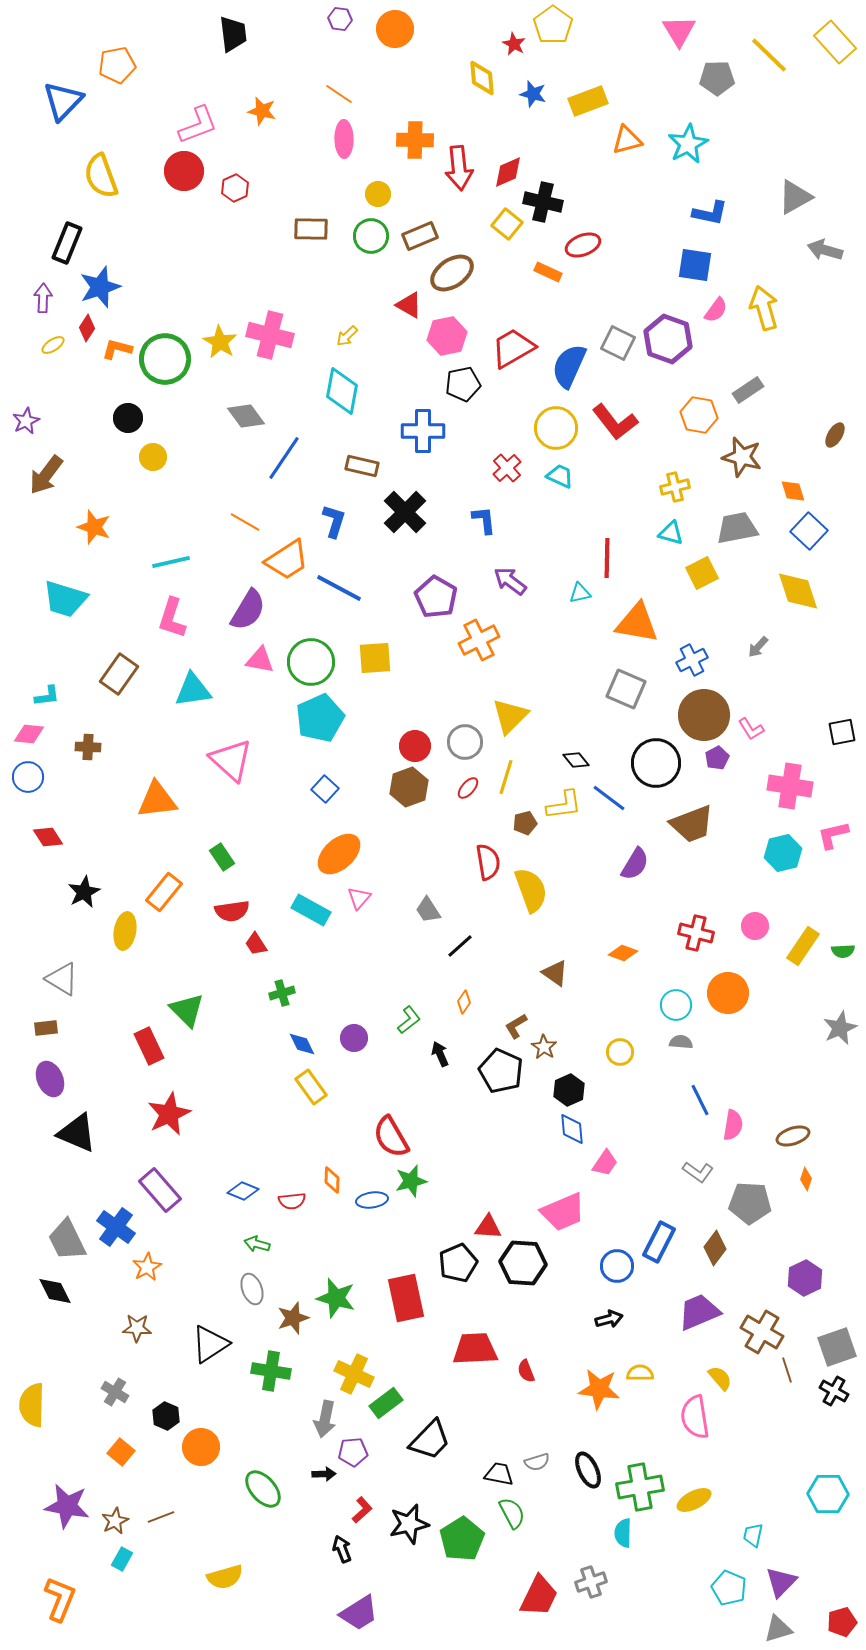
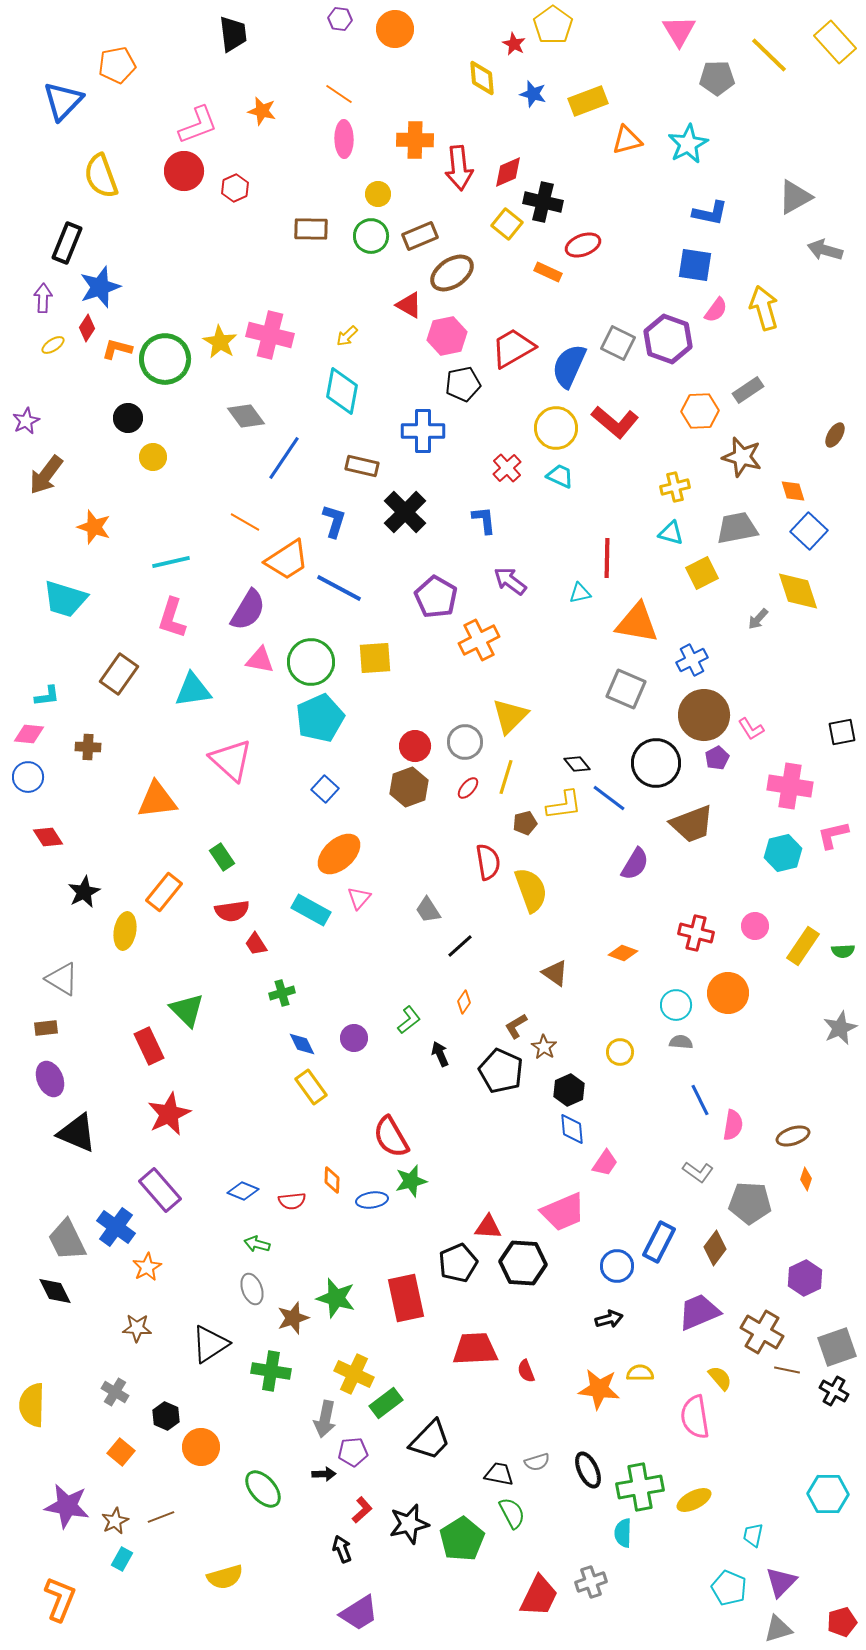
orange hexagon at (699, 415): moved 1 px right, 4 px up; rotated 12 degrees counterclockwise
red L-shape at (615, 422): rotated 12 degrees counterclockwise
gray arrow at (758, 647): moved 28 px up
black diamond at (576, 760): moved 1 px right, 4 px down
brown line at (787, 1370): rotated 60 degrees counterclockwise
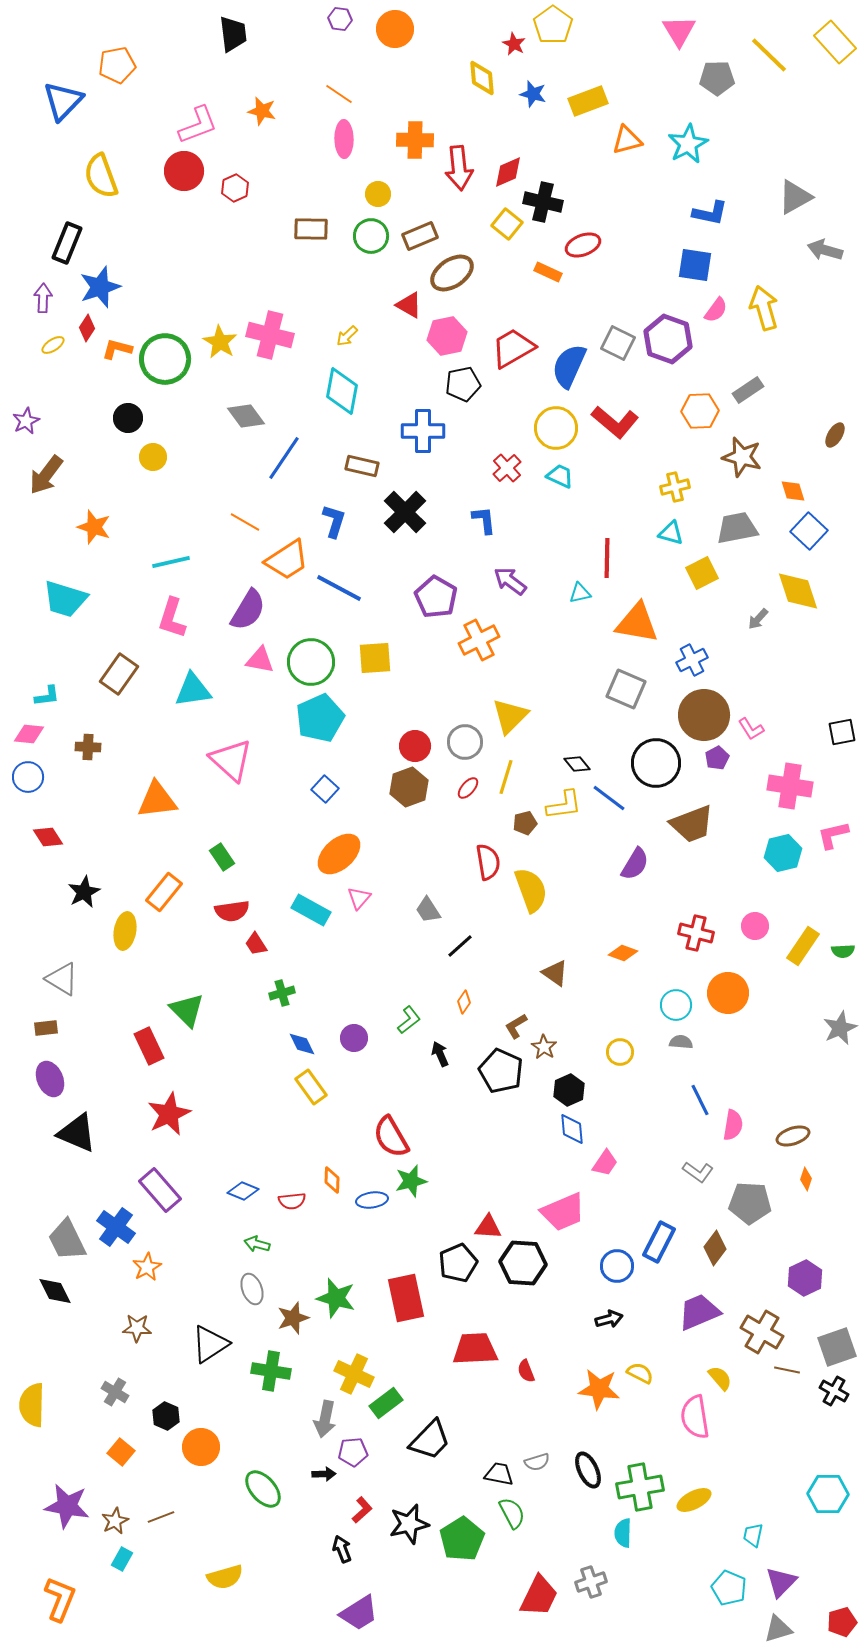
yellow semicircle at (640, 1373): rotated 28 degrees clockwise
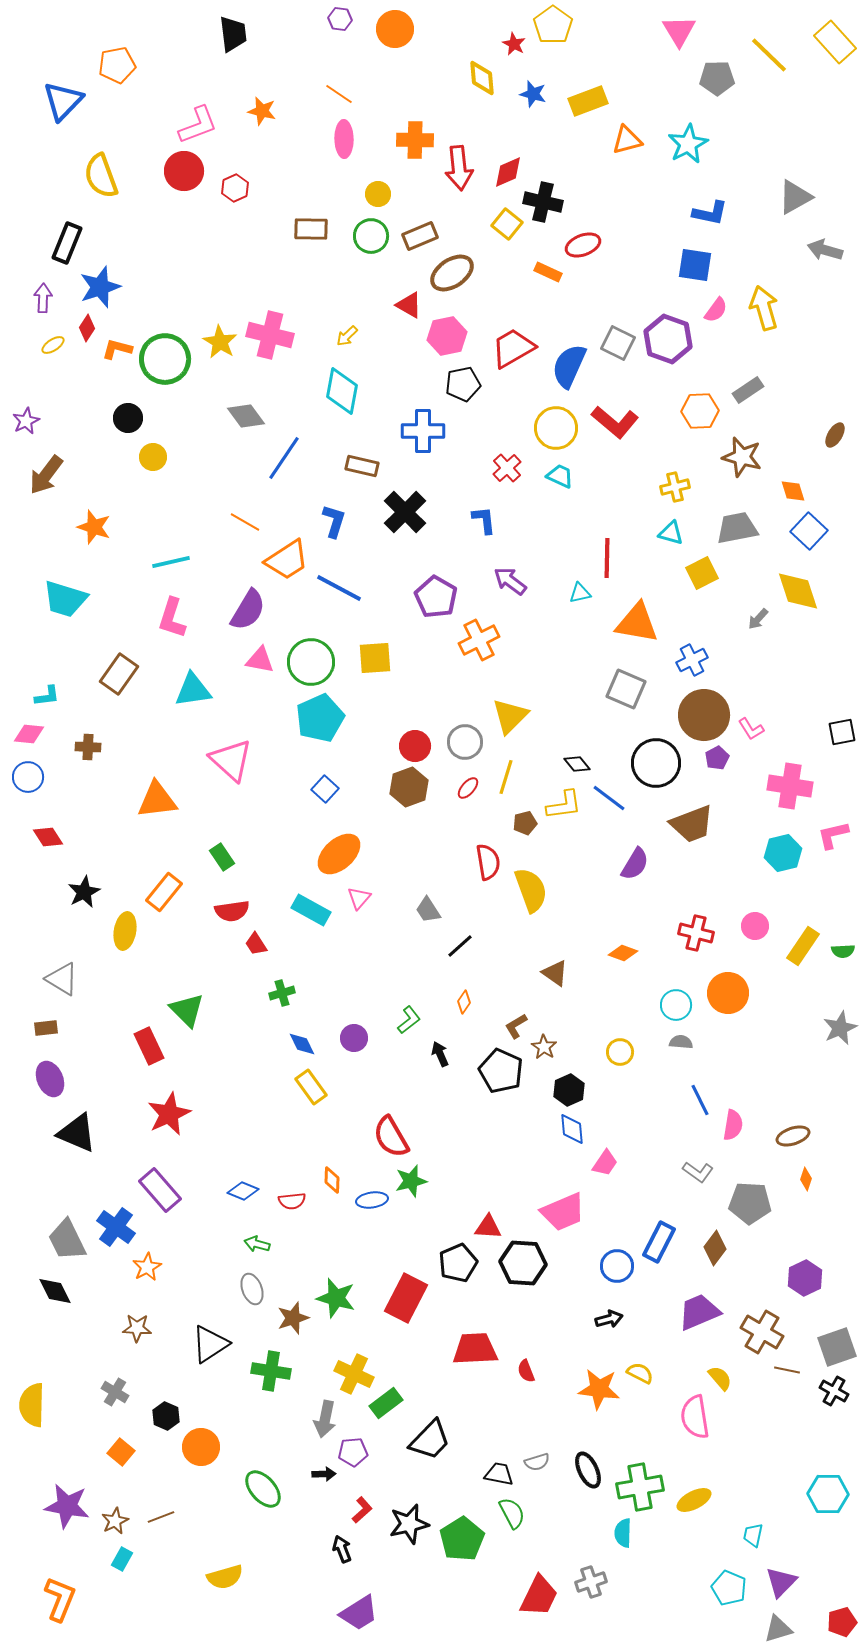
red rectangle at (406, 1298): rotated 39 degrees clockwise
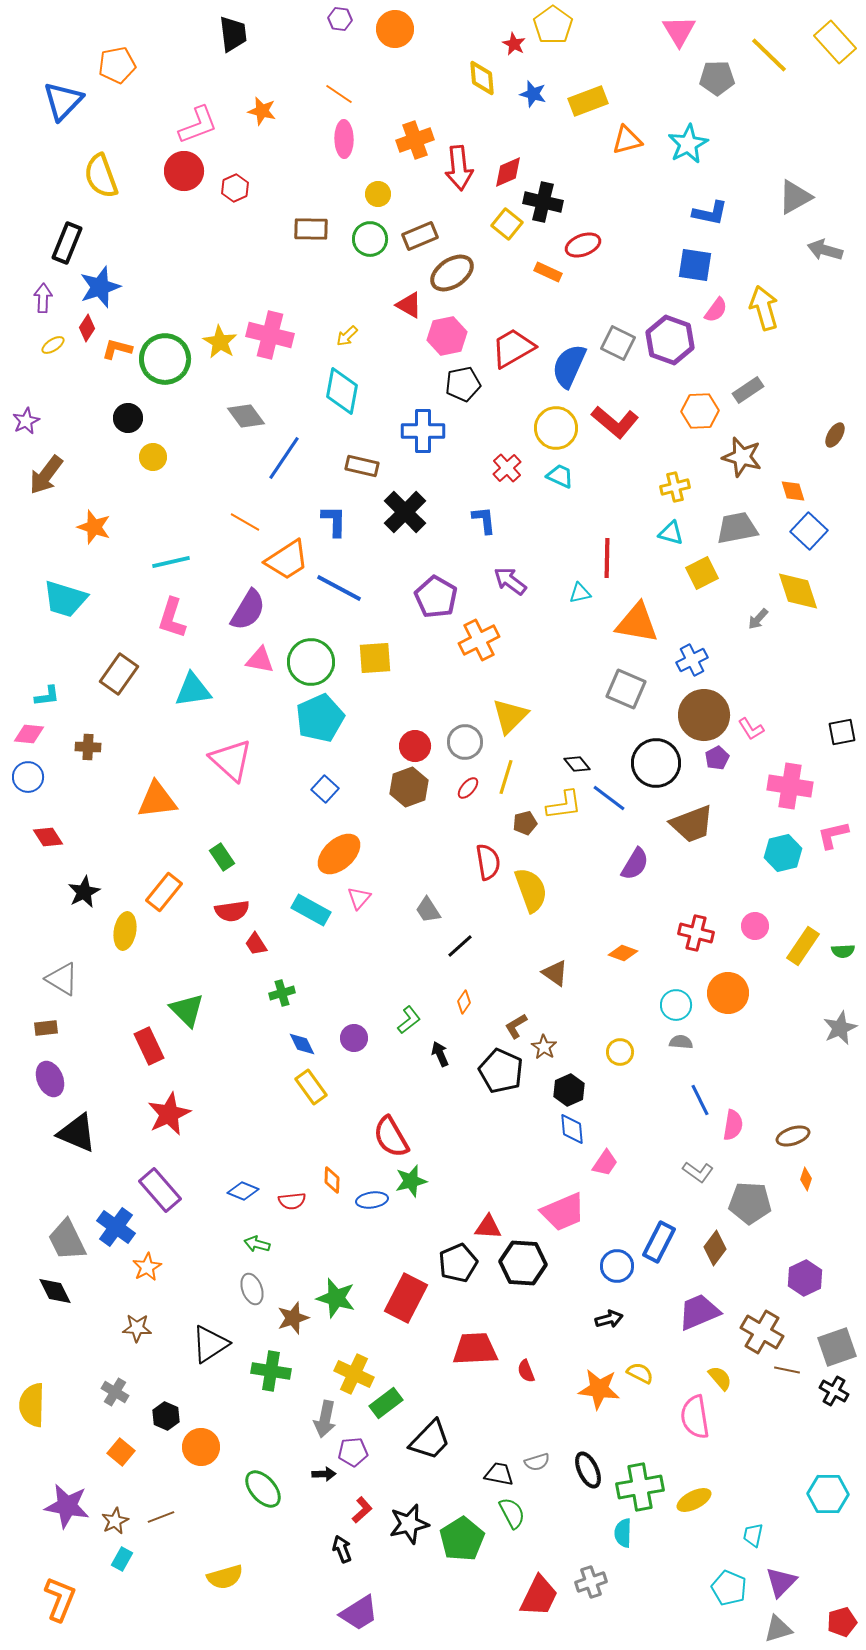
orange cross at (415, 140): rotated 21 degrees counterclockwise
green circle at (371, 236): moved 1 px left, 3 px down
purple hexagon at (668, 339): moved 2 px right, 1 px down
blue L-shape at (334, 521): rotated 16 degrees counterclockwise
